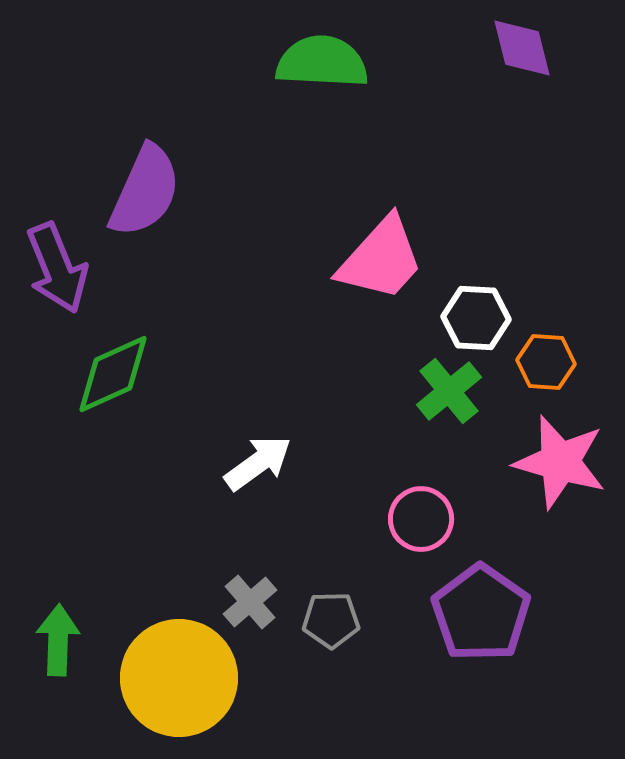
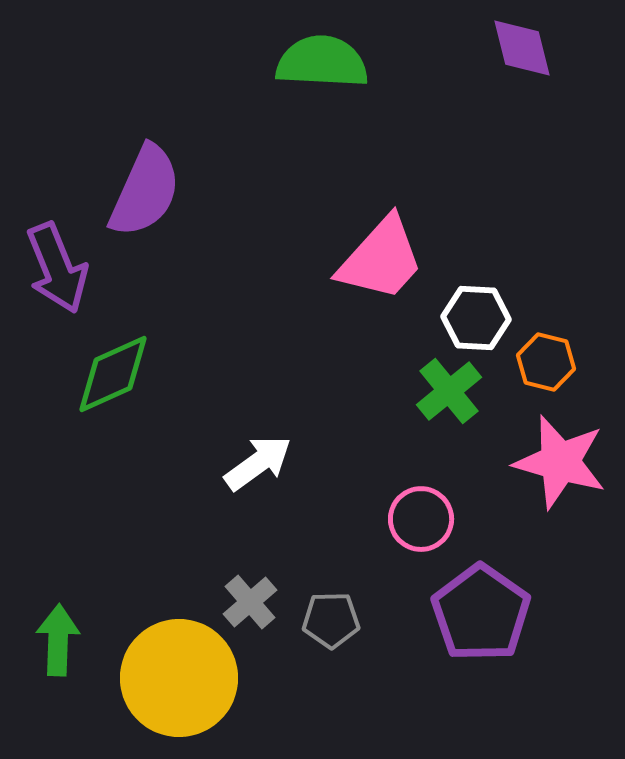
orange hexagon: rotated 10 degrees clockwise
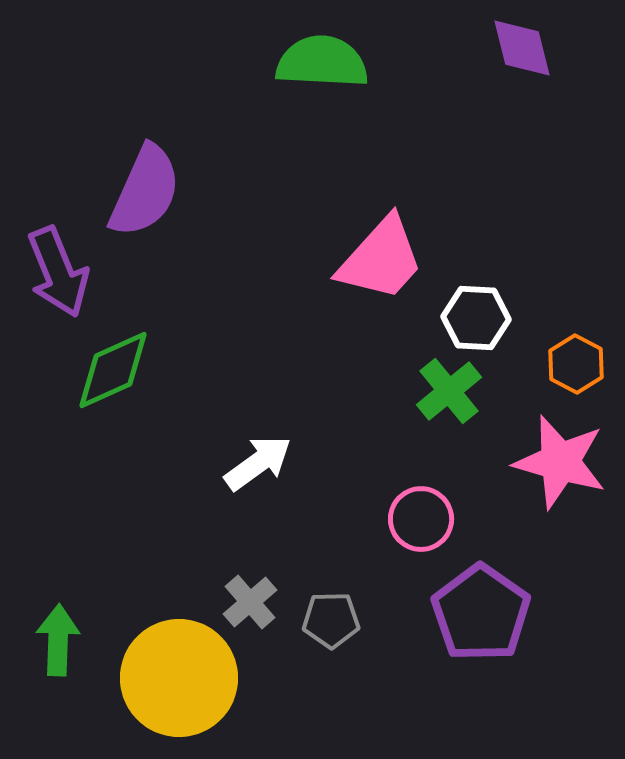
purple arrow: moved 1 px right, 4 px down
orange hexagon: moved 30 px right, 2 px down; rotated 14 degrees clockwise
green diamond: moved 4 px up
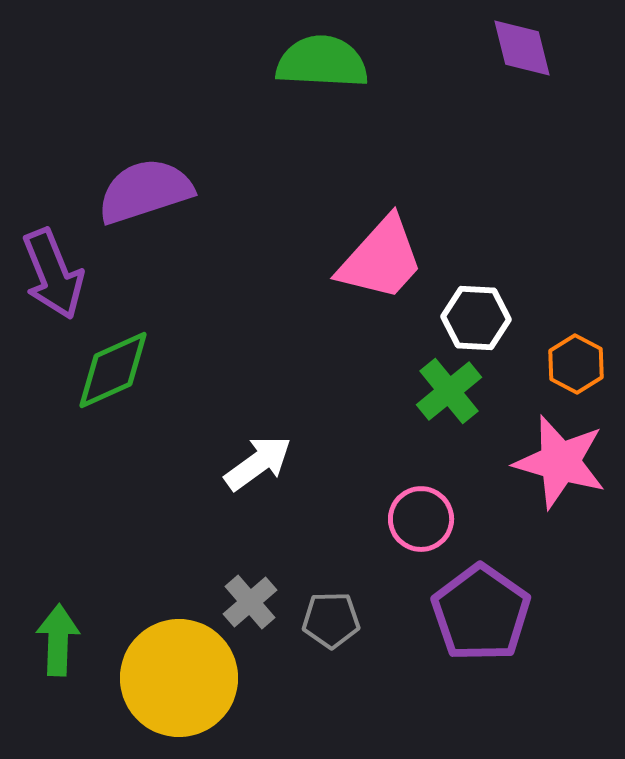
purple semicircle: rotated 132 degrees counterclockwise
purple arrow: moved 5 px left, 2 px down
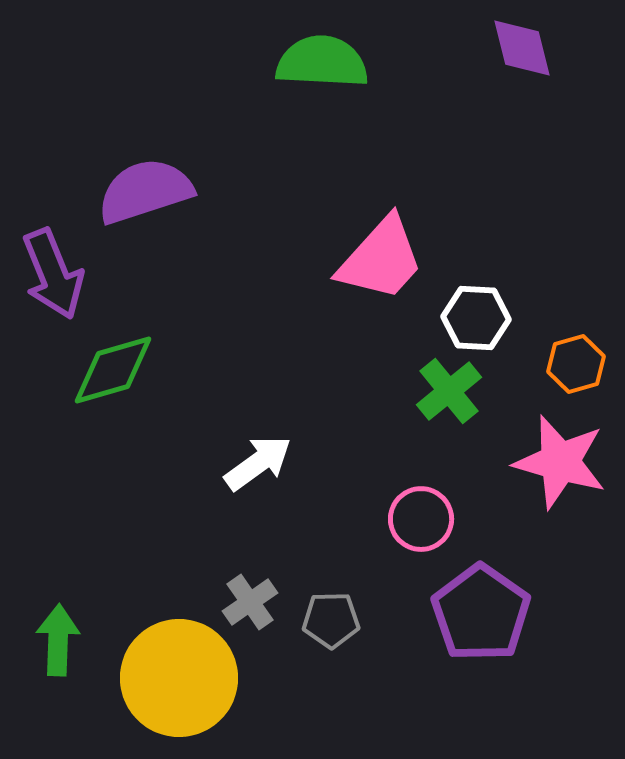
orange hexagon: rotated 16 degrees clockwise
green diamond: rotated 8 degrees clockwise
gray cross: rotated 6 degrees clockwise
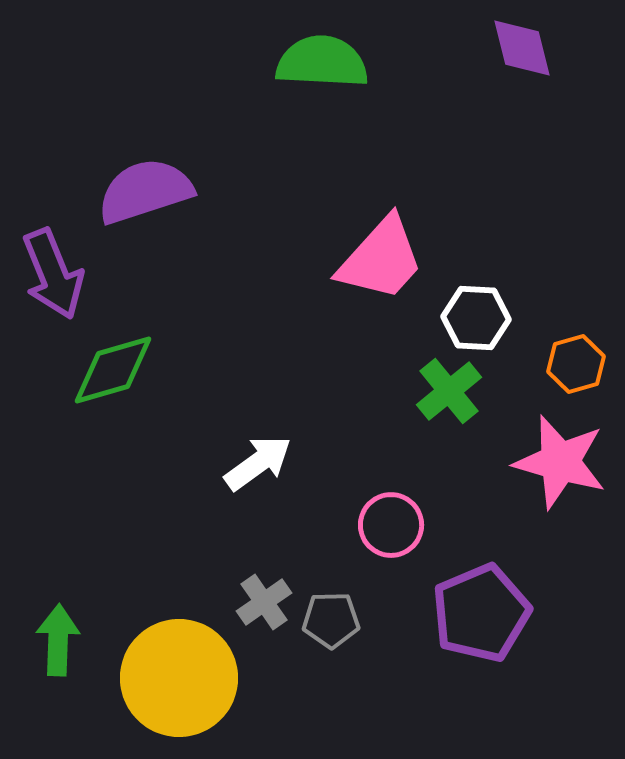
pink circle: moved 30 px left, 6 px down
gray cross: moved 14 px right
purple pentagon: rotated 14 degrees clockwise
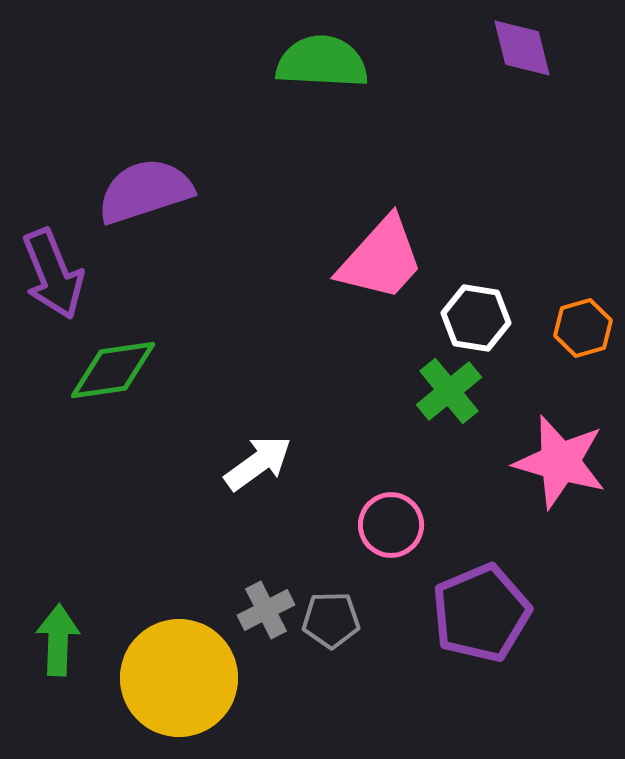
white hexagon: rotated 6 degrees clockwise
orange hexagon: moved 7 px right, 36 px up
green diamond: rotated 8 degrees clockwise
gray cross: moved 2 px right, 8 px down; rotated 8 degrees clockwise
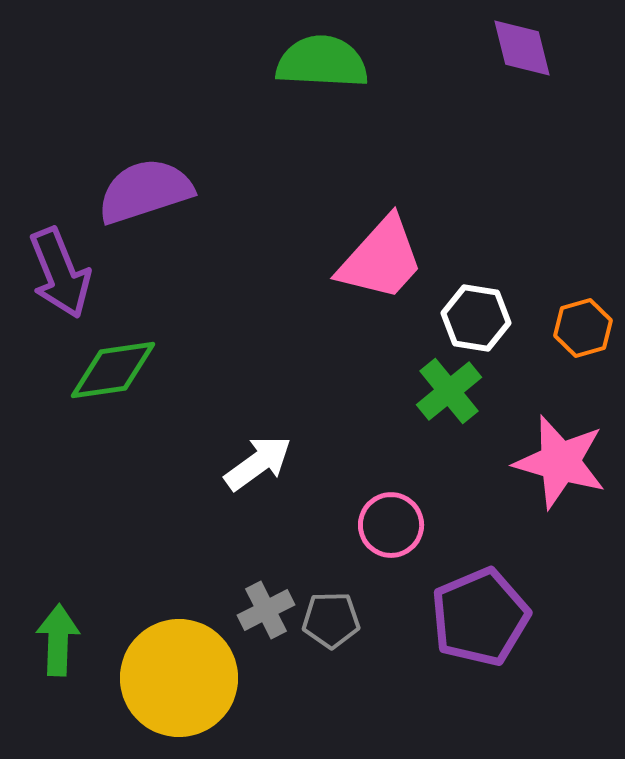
purple arrow: moved 7 px right, 1 px up
purple pentagon: moved 1 px left, 4 px down
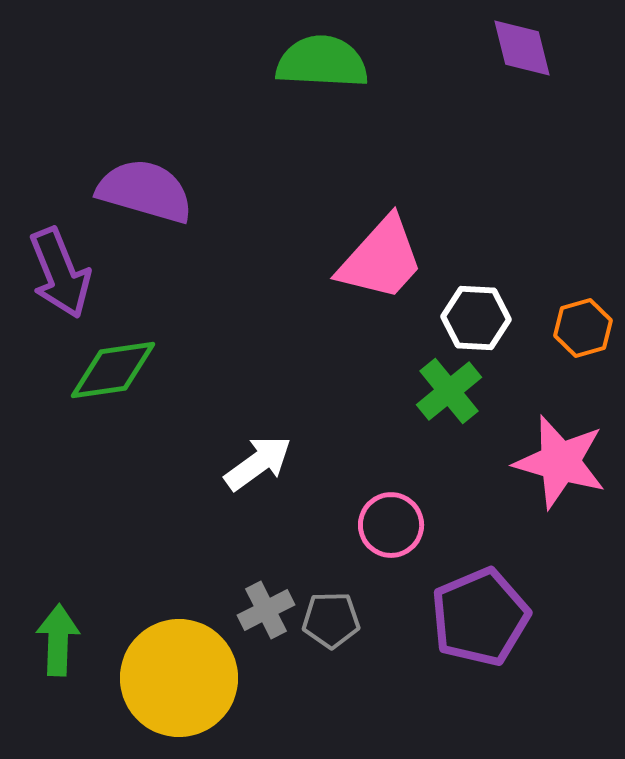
purple semicircle: rotated 34 degrees clockwise
white hexagon: rotated 6 degrees counterclockwise
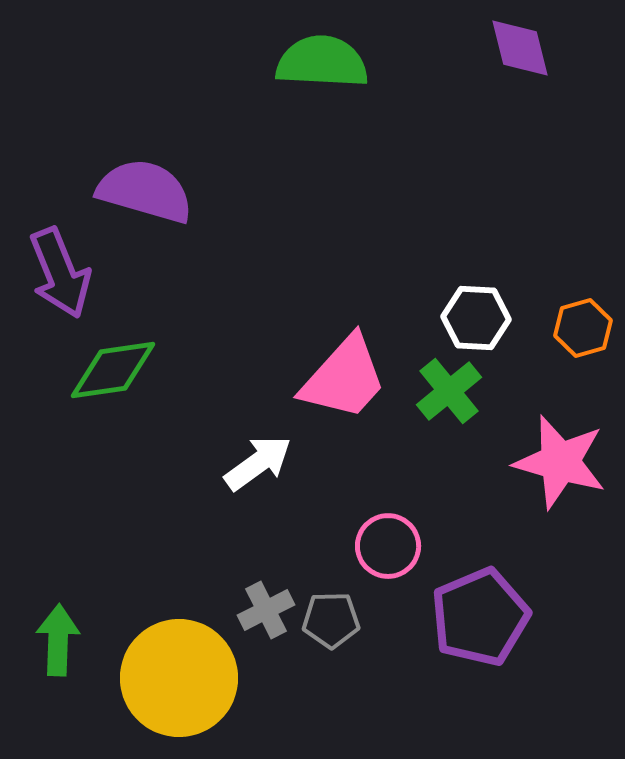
purple diamond: moved 2 px left
pink trapezoid: moved 37 px left, 119 px down
pink circle: moved 3 px left, 21 px down
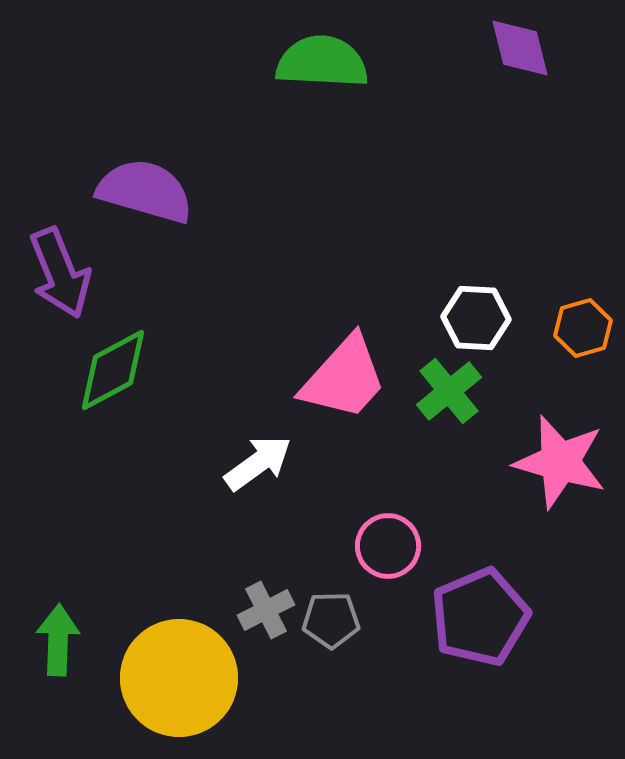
green diamond: rotated 20 degrees counterclockwise
